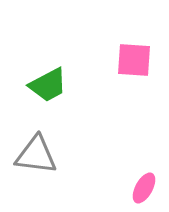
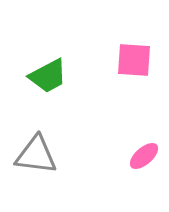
green trapezoid: moved 9 px up
pink ellipse: moved 32 px up; rotated 20 degrees clockwise
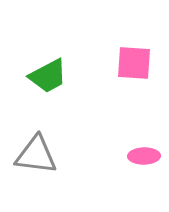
pink square: moved 3 px down
pink ellipse: rotated 40 degrees clockwise
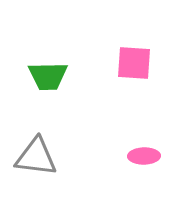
green trapezoid: rotated 27 degrees clockwise
gray triangle: moved 2 px down
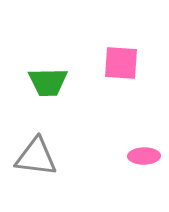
pink square: moved 13 px left
green trapezoid: moved 6 px down
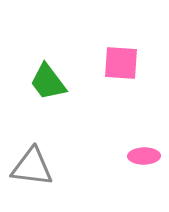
green trapezoid: rotated 54 degrees clockwise
gray triangle: moved 4 px left, 10 px down
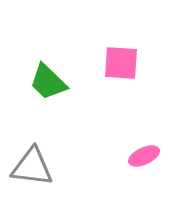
green trapezoid: rotated 9 degrees counterclockwise
pink ellipse: rotated 24 degrees counterclockwise
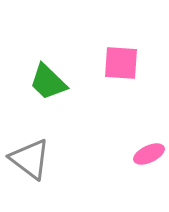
pink ellipse: moved 5 px right, 2 px up
gray triangle: moved 2 px left, 8 px up; rotated 30 degrees clockwise
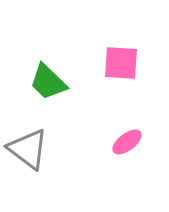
pink ellipse: moved 22 px left, 12 px up; rotated 12 degrees counterclockwise
gray triangle: moved 2 px left, 10 px up
